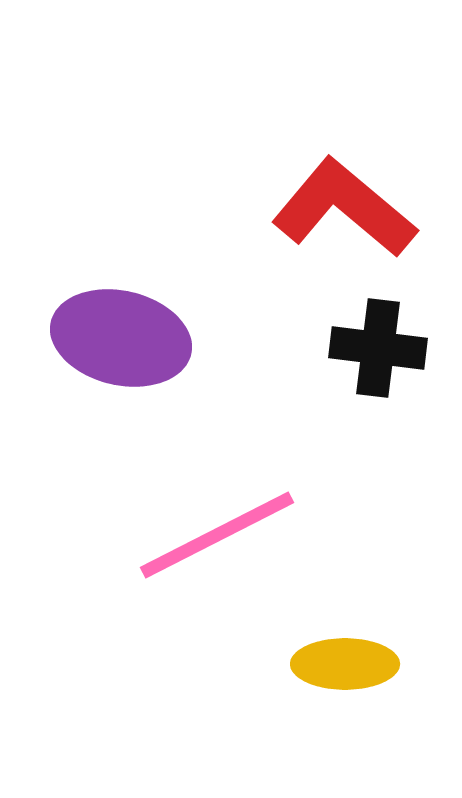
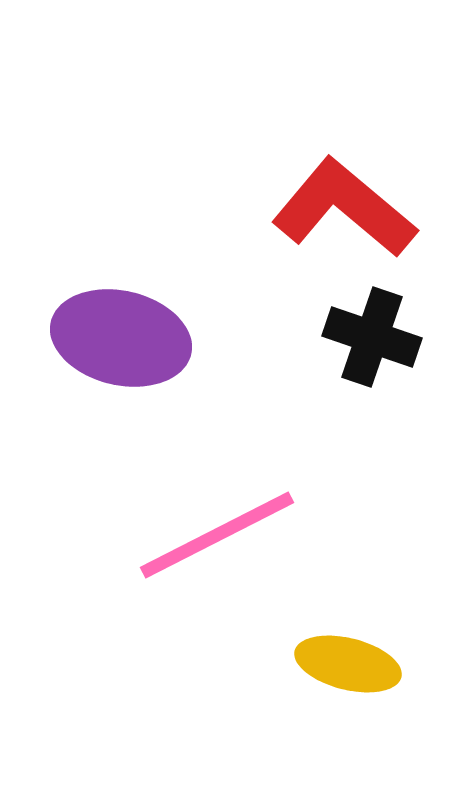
black cross: moved 6 px left, 11 px up; rotated 12 degrees clockwise
yellow ellipse: moved 3 px right; rotated 14 degrees clockwise
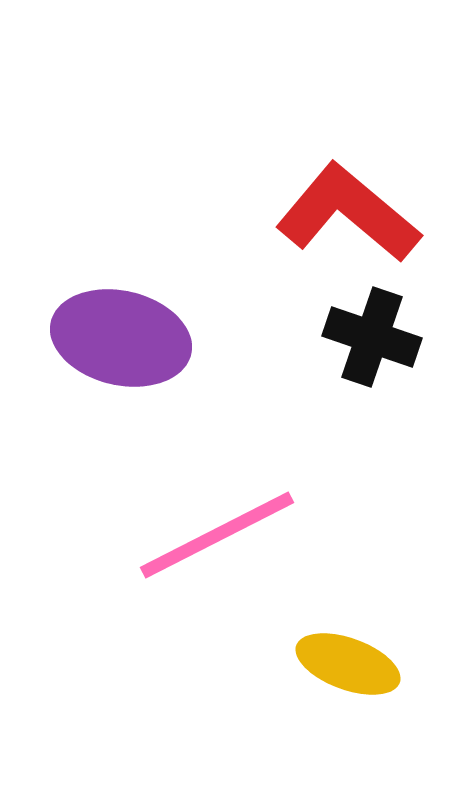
red L-shape: moved 4 px right, 5 px down
yellow ellipse: rotated 6 degrees clockwise
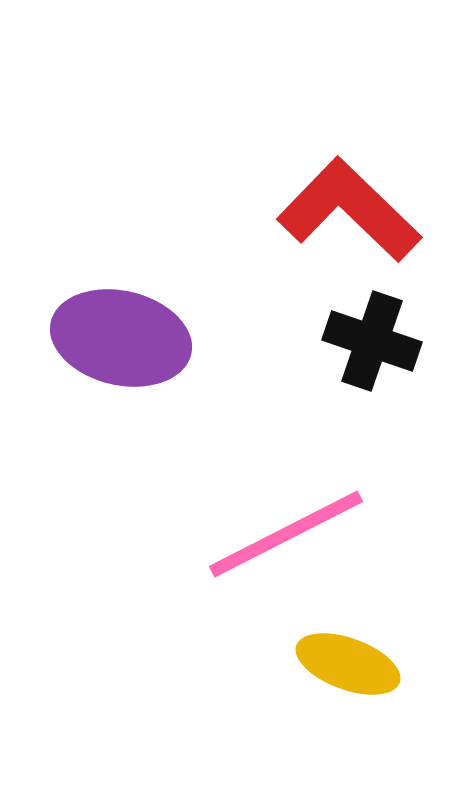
red L-shape: moved 1 px right, 3 px up; rotated 4 degrees clockwise
black cross: moved 4 px down
pink line: moved 69 px right, 1 px up
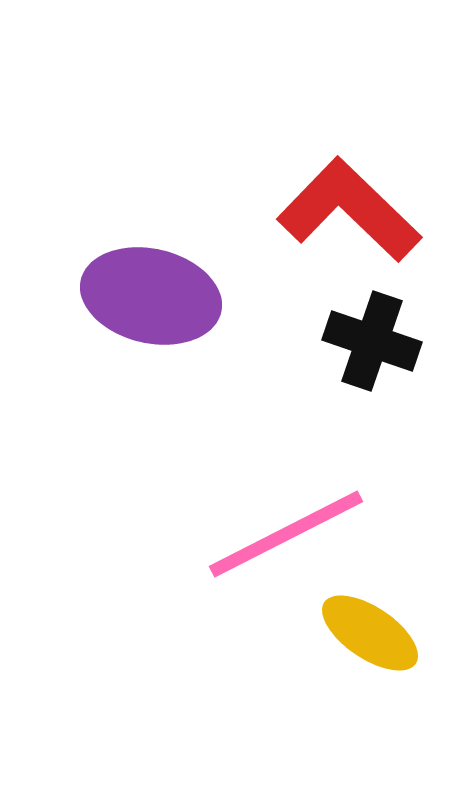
purple ellipse: moved 30 px right, 42 px up
yellow ellipse: moved 22 px right, 31 px up; rotated 14 degrees clockwise
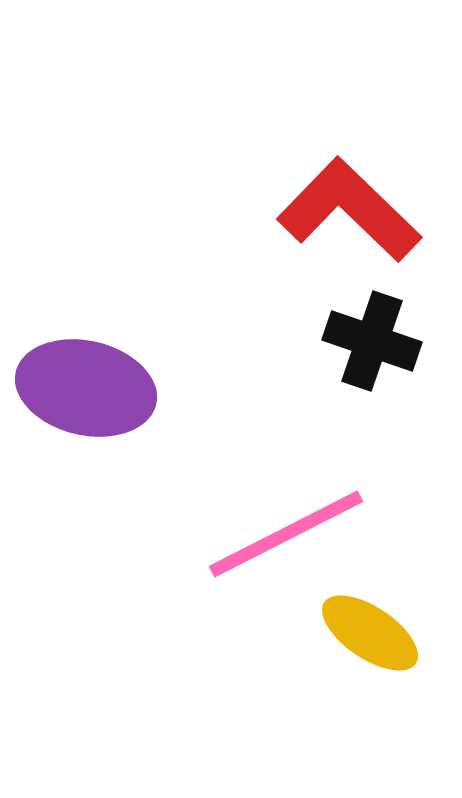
purple ellipse: moved 65 px left, 92 px down
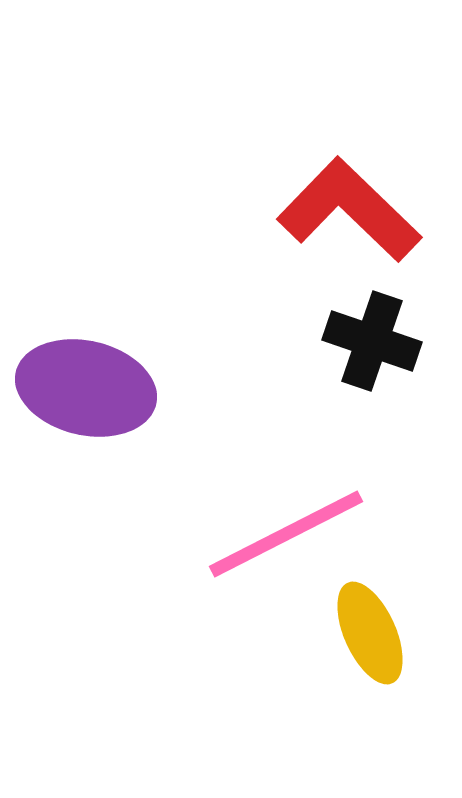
yellow ellipse: rotated 32 degrees clockwise
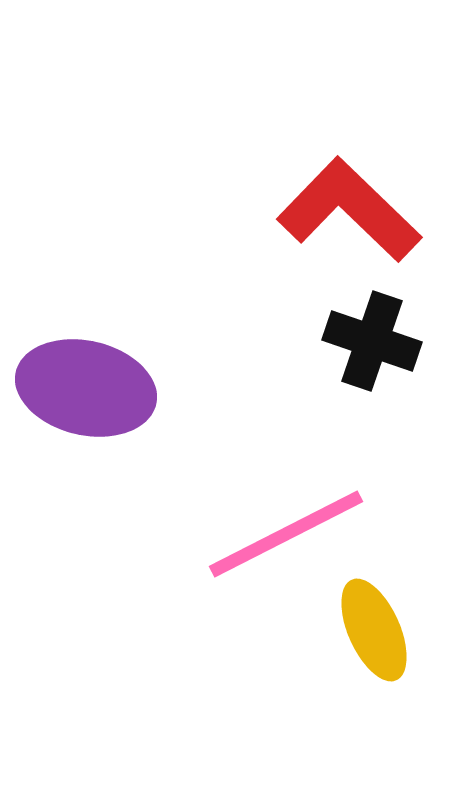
yellow ellipse: moved 4 px right, 3 px up
